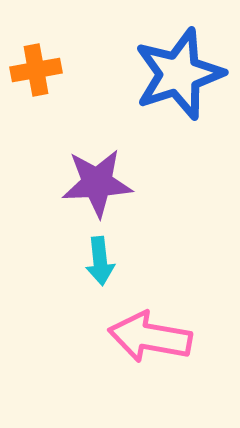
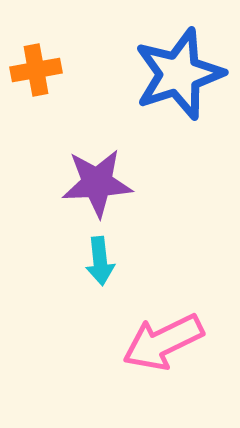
pink arrow: moved 13 px right, 5 px down; rotated 36 degrees counterclockwise
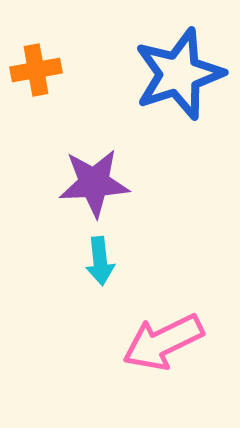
purple star: moved 3 px left
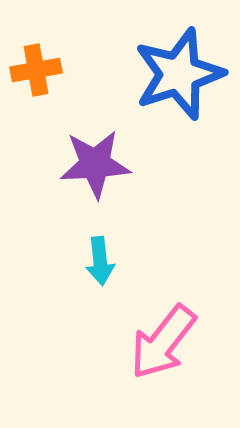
purple star: moved 1 px right, 19 px up
pink arrow: rotated 26 degrees counterclockwise
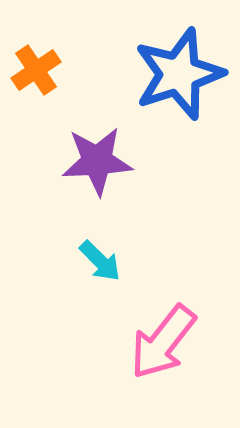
orange cross: rotated 24 degrees counterclockwise
purple star: moved 2 px right, 3 px up
cyan arrow: rotated 39 degrees counterclockwise
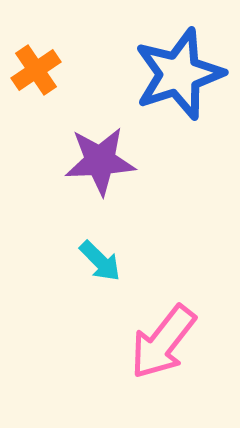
purple star: moved 3 px right
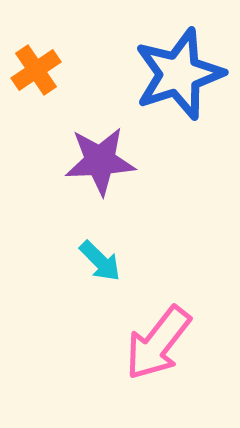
pink arrow: moved 5 px left, 1 px down
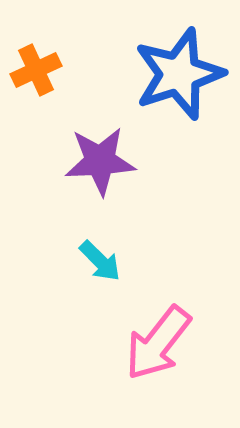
orange cross: rotated 9 degrees clockwise
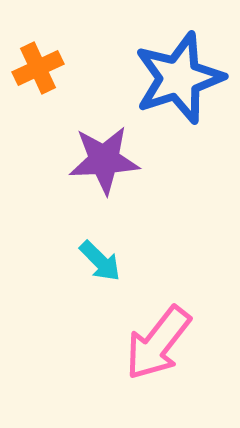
orange cross: moved 2 px right, 2 px up
blue star: moved 4 px down
purple star: moved 4 px right, 1 px up
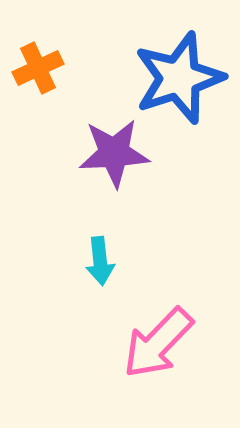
purple star: moved 10 px right, 7 px up
cyan arrow: rotated 39 degrees clockwise
pink arrow: rotated 6 degrees clockwise
